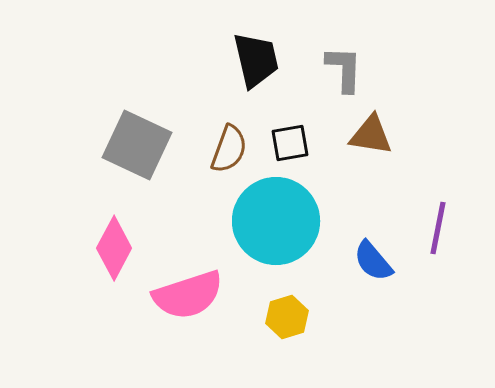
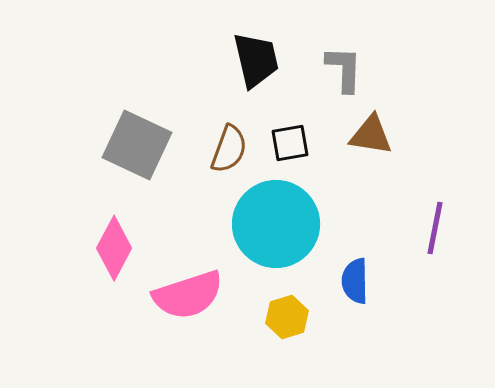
cyan circle: moved 3 px down
purple line: moved 3 px left
blue semicircle: moved 18 px left, 20 px down; rotated 39 degrees clockwise
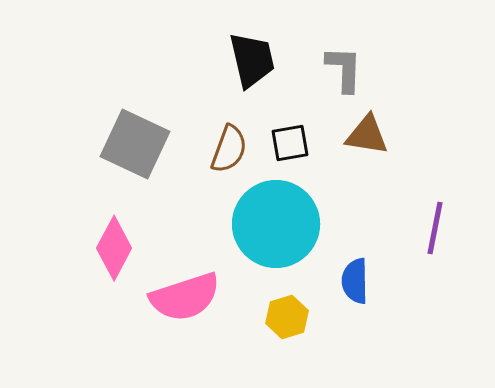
black trapezoid: moved 4 px left
brown triangle: moved 4 px left
gray square: moved 2 px left, 1 px up
pink semicircle: moved 3 px left, 2 px down
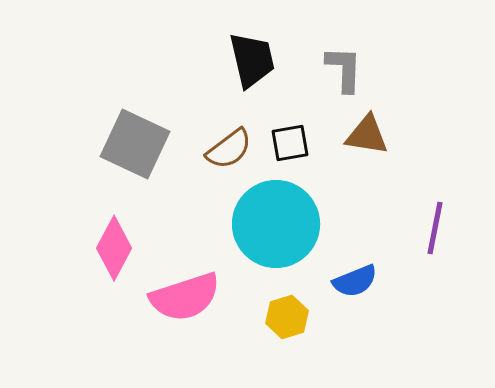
brown semicircle: rotated 33 degrees clockwise
blue semicircle: rotated 111 degrees counterclockwise
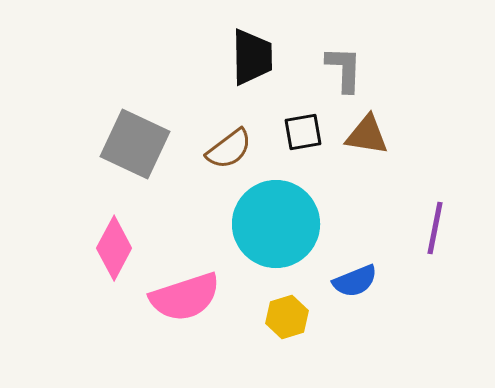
black trapezoid: moved 3 px up; rotated 12 degrees clockwise
black square: moved 13 px right, 11 px up
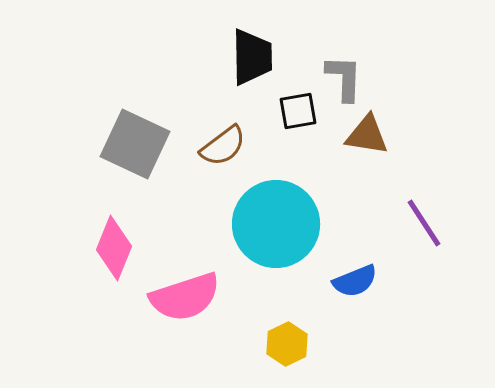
gray L-shape: moved 9 px down
black square: moved 5 px left, 21 px up
brown semicircle: moved 6 px left, 3 px up
purple line: moved 11 px left, 5 px up; rotated 44 degrees counterclockwise
pink diamond: rotated 6 degrees counterclockwise
yellow hexagon: moved 27 px down; rotated 9 degrees counterclockwise
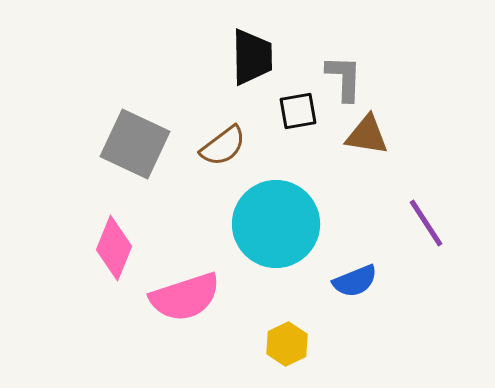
purple line: moved 2 px right
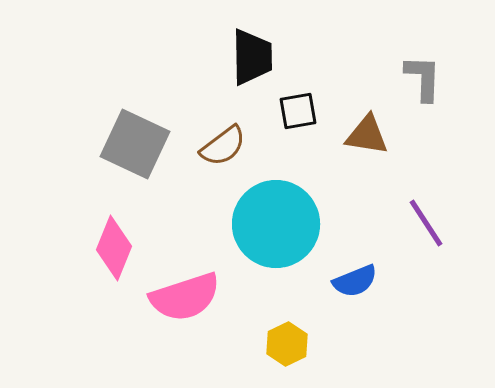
gray L-shape: moved 79 px right
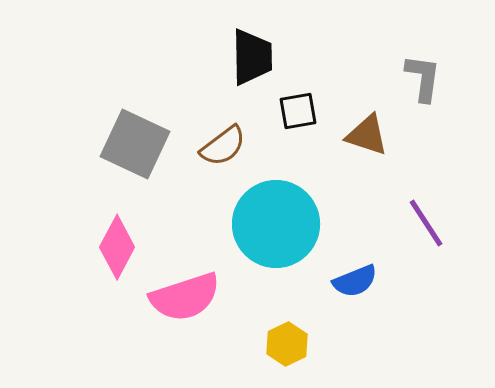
gray L-shape: rotated 6 degrees clockwise
brown triangle: rotated 9 degrees clockwise
pink diamond: moved 3 px right, 1 px up; rotated 6 degrees clockwise
